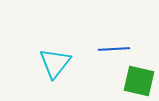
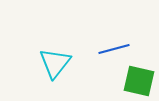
blue line: rotated 12 degrees counterclockwise
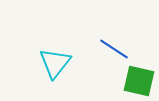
blue line: rotated 48 degrees clockwise
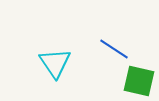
cyan triangle: rotated 12 degrees counterclockwise
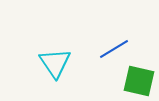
blue line: rotated 64 degrees counterclockwise
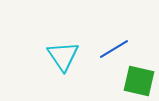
cyan triangle: moved 8 px right, 7 px up
